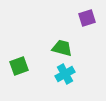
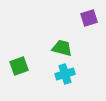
purple square: moved 2 px right
cyan cross: rotated 12 degrees clockwise
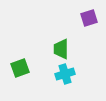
green trapezoid: moved 1 px left, 1 px down; rotated 105 degrees counterclockwise
green square: moved 1 px right, 2 px down
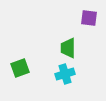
purple square: rotated 24 degrees clockwise
green trapezoid: moved 7 px right, 1 px up
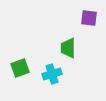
cyan cross: moved 13 px left
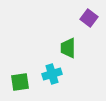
purple square: rotated 30 degrees clockwise
green square: moved 14 px down; rotated 12 degrees clockwise
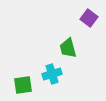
green trapezoid: rotated 15 degrees counterclockwise
green square: moved 3 px right, 3 px down
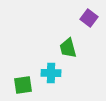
cyan cross: moved 1 px left, 1 px up; rotated 18 degrees clockwise
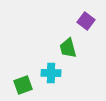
purple square: moved 3 px left, 3 px down
green square: rotated 12 degrees counterclockwise
